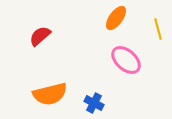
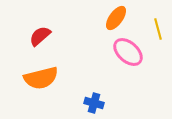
pink ellipse: moved 2 px right, 8 px up
orange semicircle: moved 9 px left, 16 px up
blue cross: rotated 12 degrees counterclockwise
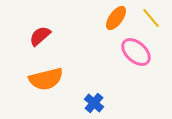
yellow line: moved 7 px left, 11 px up; rotated 25 degrees counterclockwise
pink ellipse: moved 8 px right
orange semicircle: moved 5 px right, 1 px down
blue cross: rotated 24 degrees clockwise
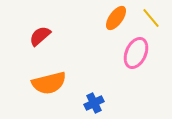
pink ellipse: moved 1 px down; rotated 72 degrees clockwise
orange semicircle: moved 3 px right, 4 px down
blue cross: rotated 24 degrees clockwise
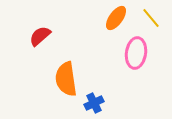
pink ellipse: rotated 16 degrees counterclockwise
orange semicircle: moved 17 px right, 4 px up; rotated 96 degrees clockwise
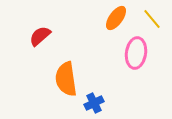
yellow line: moved 1 px right, 1 px down
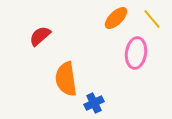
orange ellipse: rotated 10 degrees clockwise
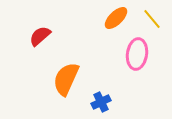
pink ellipse: moved 1 px right, 1 px down
orange semicircle: rotated 32 degrees clockwise
blue cross: moved 7 px right, 1 px up
